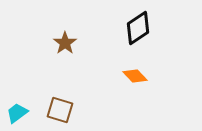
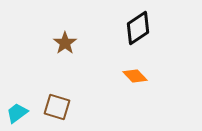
brown square: moved 3 px left, 3 px up
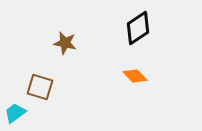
brown star: rotated 25 degrees counterclockwise
brown square: moved 17 px left, 20 px up
cyan trapezoid: moved 2 px left
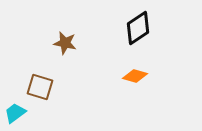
orange diamond: rotated 30 degrees counterclockwise
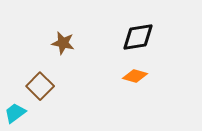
black diamond: moved 9 px down; rotated 24 degrees clockwise
brown star: moved 2 px left
brown square: moved 1 px up; rotated 28 degrees clockwise
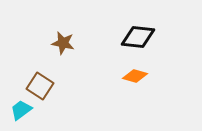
black diamond: rotated 16 degrees clockwise
brown square: rotated 12 degrees counterclockwise
cyan trapezoid: moved 6 px right, 3 px up
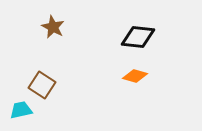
brown star: moved 10 px left, 16 px up; rotated 15 degrees clockwise
brown square: moved 2 px right, 1 px up
cyan trapezoid: rotated 25 degrees clockwise
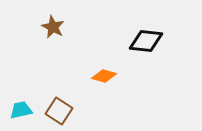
black diamond: moved 8 px right, 4 px down
orange diamond: moved 31 px left
brown square: moved 17 px right, 26 px down
